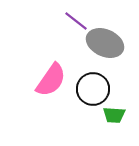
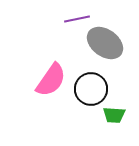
purple line: moved 1 px right, 2 px up; rotated 50 degrees counterclockwise
gray ellipse: rotated 12 degrees clockwise
black circle: moved 2 px left
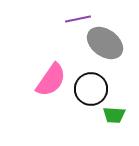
purple line: moved 1 px right
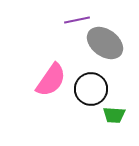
purple line: moved 1 px left, 1 px down
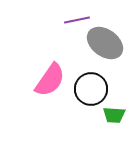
pink semicircle: moved 1 px left
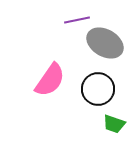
gray ellipse: rotated 6 degrees counterclockwise
black circle: moved 7 px right
green trapezoid: moved 9 px down; rotated 15 degrees clockwise
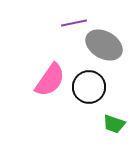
purple line: moved 3 px left, 3 px down
gray ellipse: moved 1 px left, 2 px down
black circle: moved 9 px left, 2 px up
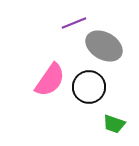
purple line: rotated 10 degrees counterclockwise
gray ellipse: moved 1 px down
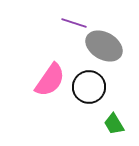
purple line: rotated 40 degrees clockwise
green trapezoid: rotated 40 degrees clockwise
